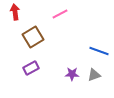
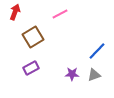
red arrow: rotated 28 degrees clockwise
blue line: moved 2 px left; rotated 66 degrees counterclockwise
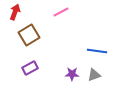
pink line: moved 1 px right, 2 px up
brown square: moved 4 px left, 2 px up
blue line: rotated 54 degrees clockwise
purple rectangle: moved 1 px left
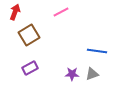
gray triangle: moved 2 px left, 1 px up
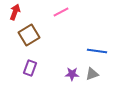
purple rectangle: rotated 42 degrees counterclockwise
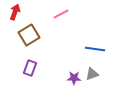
pink line: moved 2 px down
blue line: moved 2 px left, 2 px up
purple star: moved 2 px right, 4 px down
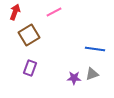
pink line: moved 7 px left, 2 px up
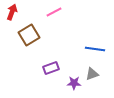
red arrow: moved 3 px left
purple rectangle: moved 21 px right; rotated 49 degrees clockwise
purple star: moved 5 px down
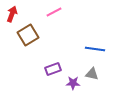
red arrow: moved 2 px down
brown square: moved 1 px left
purple rectangle: moved 2 px right, 1 px down
gray triangle: rotated 32 degrees clockwise
purple star: moved 1 px left
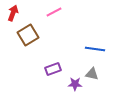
red arrow: moved 1 px right, 1 px up
purple star: moved 2 px right, 1 px down
